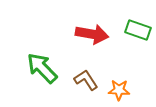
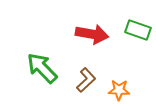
brown L-shape: rotated 80 degrees clockwise
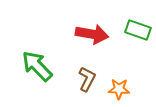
green arrow: moved 5 px left, 2 px up
brown L-shape: moved 1 px right, 1 px up; rotated 20 degrees counterclockwise
orange star: moved 1 px up
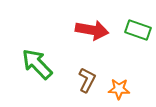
red arrow: moved 4 px up
green arrow: moved 2 px up
brown L-shape: moved 1 px down
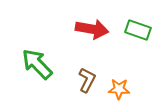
red arrow: moved 1 px up
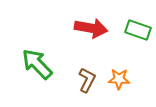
red arrow: moved 1 px left, 1 px up
orange star: moved 10 px up
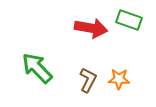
green rectangle: moved 9 px left, 10 px up
green arrow: moved 4 px down
brown L-shape: moved 1 px right
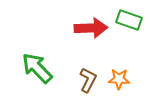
red arrow: rotated 12 degrees counterclockwise
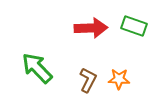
green rectangle: moved 5 px right, 6 px down
